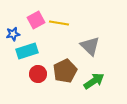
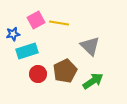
green arrow: moved 1 px left
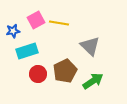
blue star: moved 3 px up
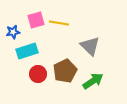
pink square: rotated 12 degrees clockwise
blue star: moved 1 px down
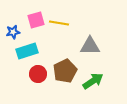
gray triangle: rotated 45 degrees counterclockwise
